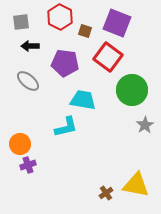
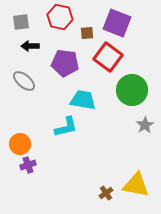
red hexagon: rotated 15 degrees counterclockwise
brown square: moved 2 px right, 2 px down; rotated 24 degrees counterclockwise
gray ellipse: moved 4 px left
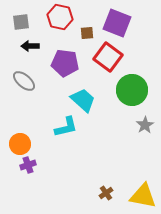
cyan trapezoid: rotated 32 degrees clockwise
yellow triangle: moved 7 px right, 11 px down
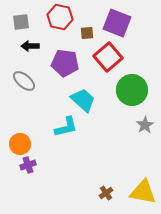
red square: rotated 12 degrees clockwise
yellow triangle: moved 4 px up
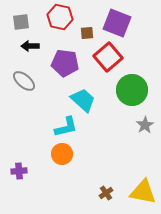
orange circle: moved 42 px right, 10 px down
purple cross: moved 9 px left, 6 px down; rotated 14 degrees clockwise
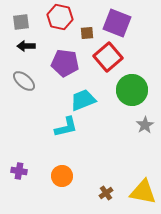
black arrow: moved 4 px left
cyan trapezoid: rotated 64 degrees counterclockwise
orange circle: moved 22 px down
purple cross: rotated 14 degrees clockwise
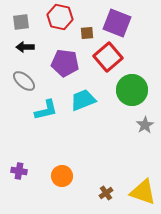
black arrow: moved 1 px left, 1 px down
cyan L-shape: moved 20 px left, 17 px up
yellow triangle: rotated 8 degrees clockwise
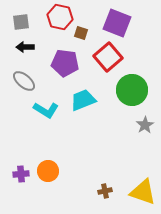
brown square: moved 6 px left; rotated 24 degrees clockwise
cyan L-shape: rotated 45 degrees clockwise
purple cross: moved 2 px right, 3 px down; rotated 14 degrees counterclockwise
orange circle: moved 14 px left, 5 px up
brown cross: moved 1 px left, 2 px up; rotated 24 degrees clockwise
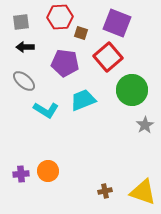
red hexagon: rotated 15 degrees counterclockwise
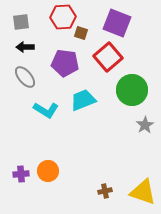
red hexagon: moved 3 px right
gray ellipse: moved 1 px right, 4 px up; rotated 10 degrees clockwise
